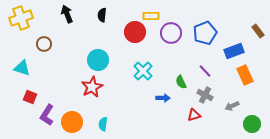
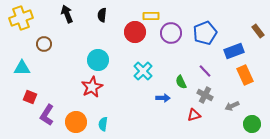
cyan triangle: rotated 18 degrees counterclockwise
orange circle: moved 4 px right
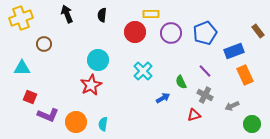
yellow rectangle: moved 2 px up
red star: moved 1 px left, 2 px up
blue arrow: rotated 32 degrees counterclockwise
purple L-shape: moved 1 px right; rotated 100 degrees counterclockwise
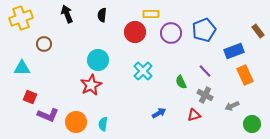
blue pentagon: moved 1 px left, 3 px up
blue arrow: moved 4 px left, 15 px down
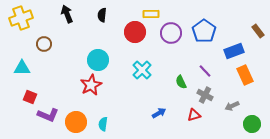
blue pentagon: moved 1 px down; rotated 15 degrees counterclockwise
cyan cross: moved 1 px left, 1 px up
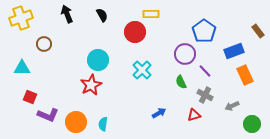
black semicircle: rotated 144 degrees clockwise
purple circle: moved 14 px right, 21 px down
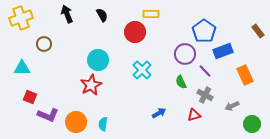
blue rectangle: moved 11 px left
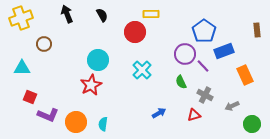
brown rectangle: moved 1 px left, 1 px up; rotated 32 degrees clockwise
blue rectangle: moved 1 px right
purple line: moved 2 px left, 5 px up
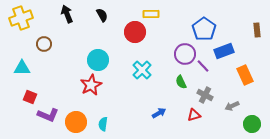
blue pentagon: moved 2 px up
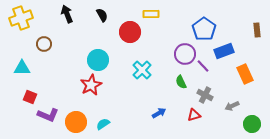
red circle: moved 5 px left
orange rectangle: moved 1 px up
cyan semicircle: rotated 48 degrees clockwise
